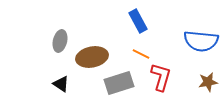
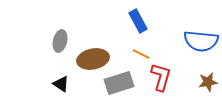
brown ellipse: moved 1 px right, 2 px down
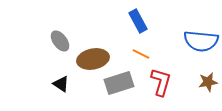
gray ellipse: rotated 50 degrees counterclockwise
red L-shape: moved 5 px down
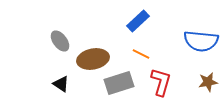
blue rectangle: rotated 75 degrees clockwise
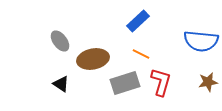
gray rectangle: moved 6 px right
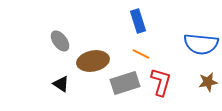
blue rectangle: rotated 65 degrees counterclockwise
blue semicircle: moved 3 px down
brown ellipse: moved 2 px down
